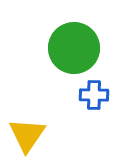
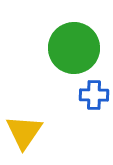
yellow triangle: moved 3 px left, 3 px up
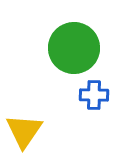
yellow triangle: moved 1 px up
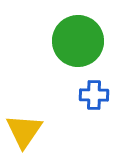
green circle: moved 4 px right, 7 px up
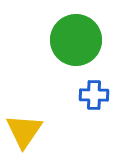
green circle: moved 2 px left, 1 px up
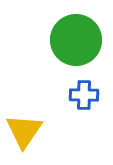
blue cross: moved 10 px left
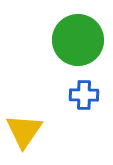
green circle: moved 2 px right
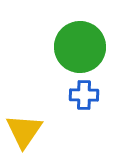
green circle: moved 2 px right, 7 px down
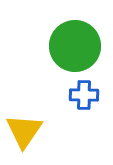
green circle: moved 5 px left, 1 px up
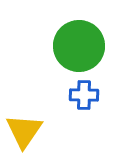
green circle: moved 4 px right
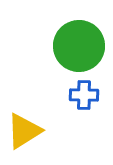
yellow triangle: rotated 24 degrees clockwise
